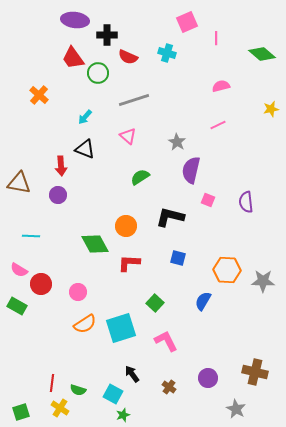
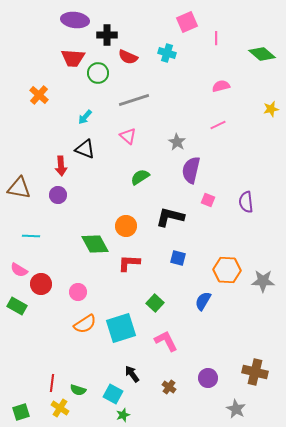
red trapezoid at (73, 58): rotated 50 degrees counterclockwise
brown triangle at (19, 183): moved 5 px down
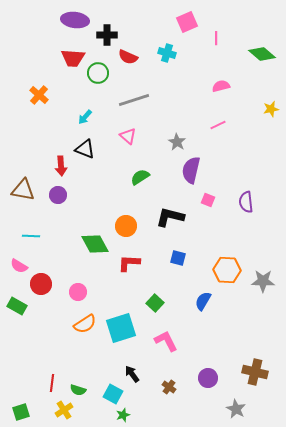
brown triangle at (19, 188): moved 4 px right, 2 px down
pink semicircle at (19, 270): moved 4 px up
yellow cross at (60, 408): moved 4 px right, 2 px down; rotated 24 degrees clockwise
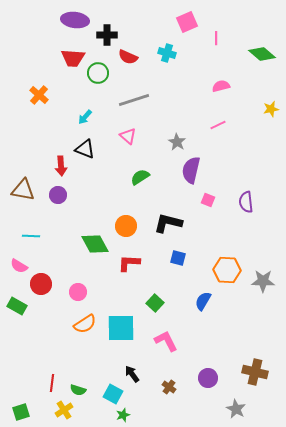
black L-shape at (170, 217): moved 2 px left, 6 px down
cyan square at (121, 328): rotated 16 degrees clockwise
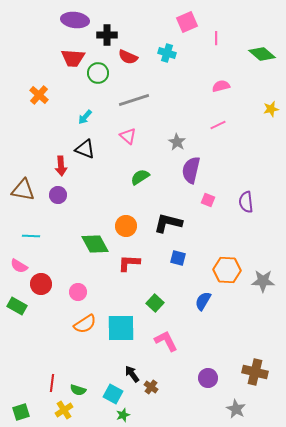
brown cross at (169, 387): moved 18 px left
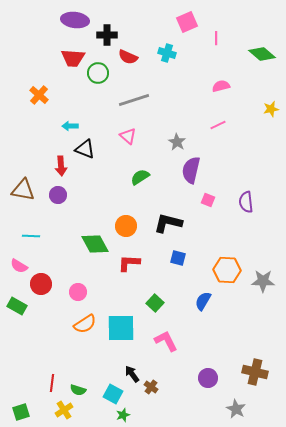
cyan arrow at (85, 117): moved 15 px left, 9 px down; rotated 49 degrees clockwise
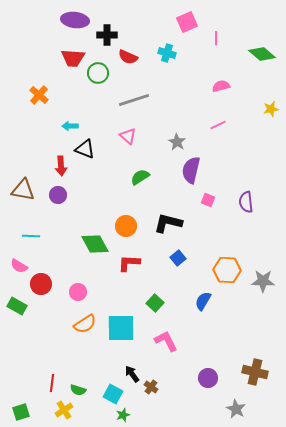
blue square at (178, 258): rotated 35 degrees clockwise
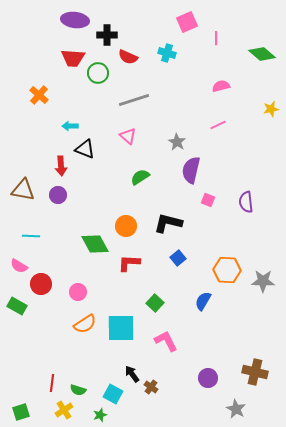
green star at (123, 415): moved 23 px left
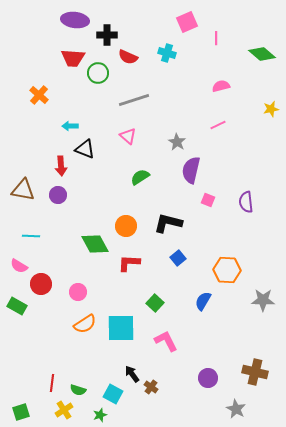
gray star at (263, 281): moved 19 px down
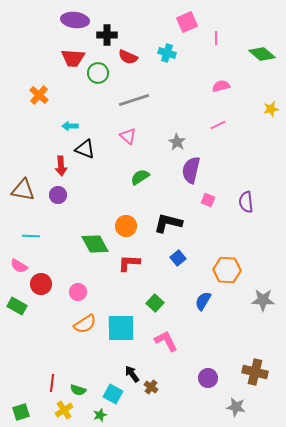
gray star at (236, 409): moved 2 px up; rotated 18 degrees counterclockwise
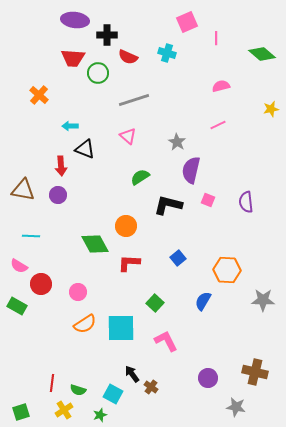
black L-shape at (168, 223): moved 18 px up
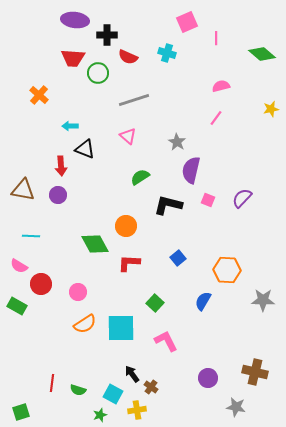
pink line at (218, 125): moved 2 px left, 7 px up; rotated 28 degrees counterclockwise
purple semicircle at (246, 202): moved 4 px left, 4 px up; rotated 50 degrees clockwise
yellow cross at (64, 410): moved 73 px right; rotated 24 degrees clockwise
